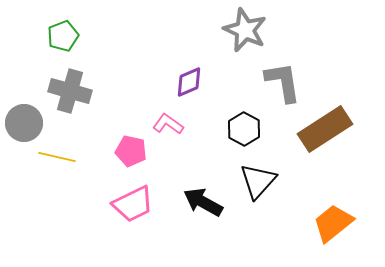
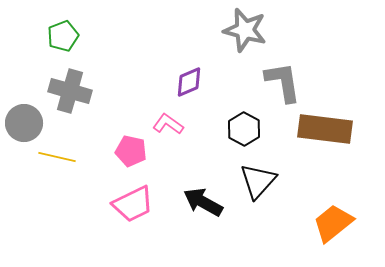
gray star: rotated 9 degrees counterclockwise
brown rectangle: rotated 40 degrees clockwise
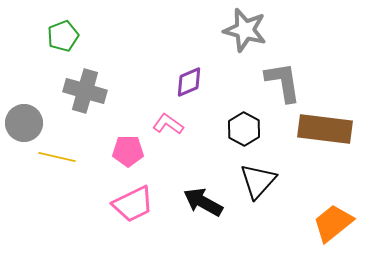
gray cross: moved 15 px right
pink pentagon: moved 3 px left; rotated 12 degrees counterclockwise
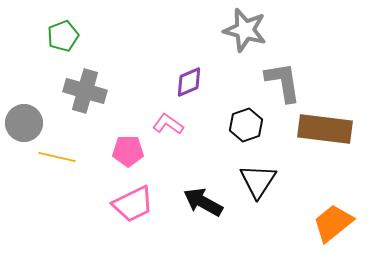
black hexagon: moved 2 px right, 4 px up; rotated 12 degrees clockwise
black triangle: rotated 9 degrees counterclockwise
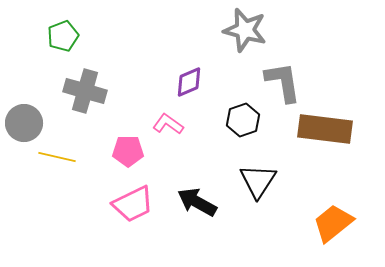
black hexagon: moved 3 px left, 5 px up
black arrow: moved 6 px left
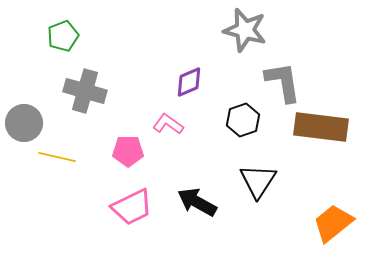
brown rectangle: moved 4 px left, 2 px up
pink trapezoid: moved 1 px left, 3 px down
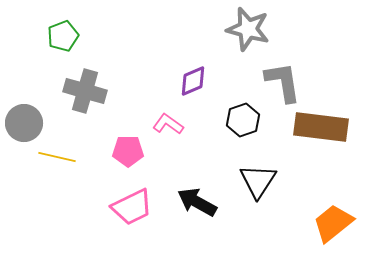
gray star: moved 3 px right, 1 px up
purple diamond: moved 4 px right, 1 px up
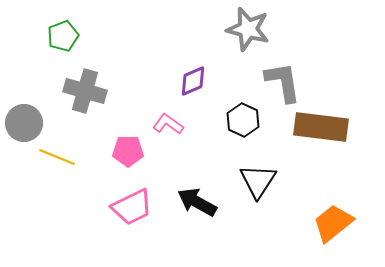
black hexagon: rotated 16 degrees counterclockwise
yellow line: rotated 9 degrees clockwise
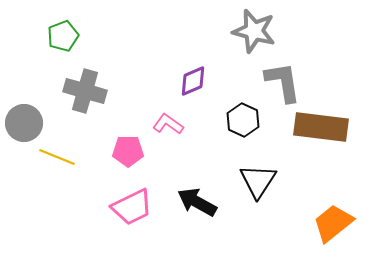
gray star: moved 6 px right, 2 px down
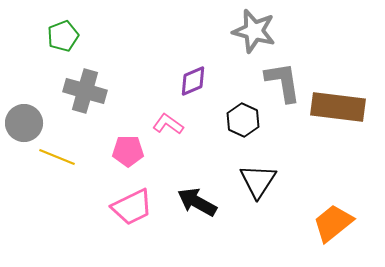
brown rectangle: moved 17 px right, 20 px up
